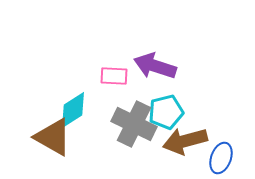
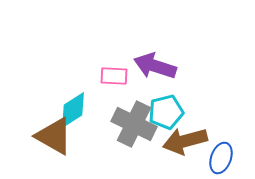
brown triangle: moved 1 px right, 1 px up
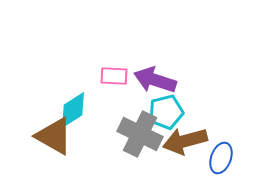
purple arrow: moved 14 px down
gray cross: moved 6 px right, 10 px down
